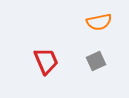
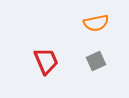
orange semicircle: moved 3 px left, 1 px down
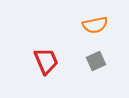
orange semicircle: moved 1 px left, 2 px down
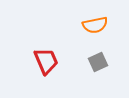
gray square: moved 2 px right, 1 px down
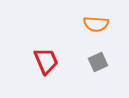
orange semicircle: moved 1 px right, 1 px up; rotated 15 degrees clockwise
